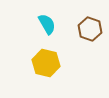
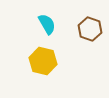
yellow hexagon: moved 3 px left, 2 px up
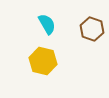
brown hexagon: moved 2 px right
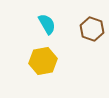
yellow hexagon: rotated 24 degrees counterclockwise
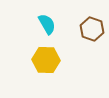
yellow hexagon: moved 3 px right, 1 px up; rotated 12 degrees clockwise
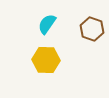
cyan semicircle: rotated 115 degrees counterclockwise
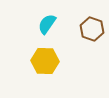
yellow hexagon: moved 1 px left, 1 px down
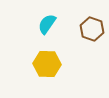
yellow hexagon: moved 2 px right, 3 px down
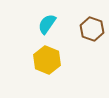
yellow hexagon: moved 4 px up; rotated 20 degrees clockwise
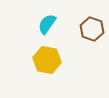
yellow hexagon: rotated 12 degrees counterclockwise
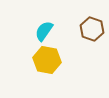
cyan semicircle: moved 3 px left, 7 px down
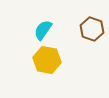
cyan semicircle: moved 1 px left, 1 px up
